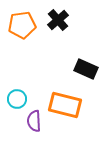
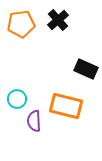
orange pentagon: moved 1 px left, 1 px up
orange rectangle: moved 1 px right, 1 px down
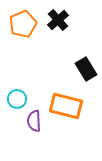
orange pentagon: moved 2 px right; rotated 16 degrees counterclockwise
black rectangle: rotated 35 degrees clockwise
